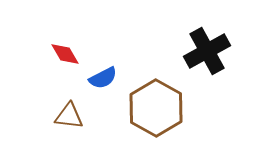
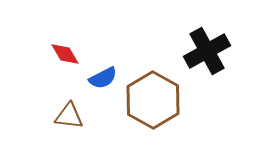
brown hexagon: moved 3 px left, 8 px up
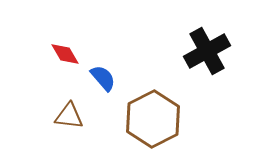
blue semicircle: rotated 104 degrees counterclockwise
brown hexagon: moved 19 px down; rotated 4 degrees clockwise
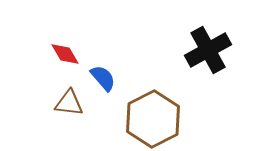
black cross: moved 1 px right, 1 px up
brown triangle: moved 13 px up
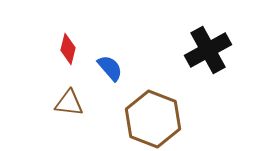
red diamond: moved 3 px right, 5 px up; rotated 44 degrees clockwise
blue semicircle: moved 7 px right, 10 px up
brown hexagon: rotated 12 degrees counterclockwise
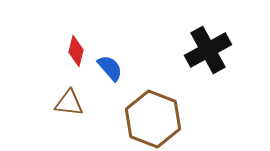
red diamond: moved 8 px right, 2 px down
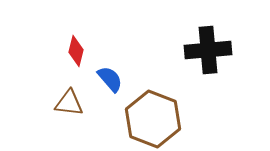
black cross: rotated 24 degrees clockwise
blue semicircle: moved 11 px down
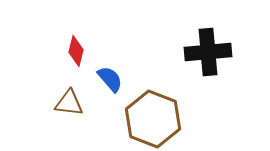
black cross: moved 2 px down
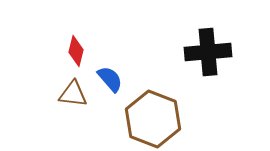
brown triangle: moved 4 px right, 9 px up
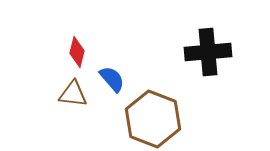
red diamond: moved 1 px right, 1 px down
blue semicircle: moved 2 px right
